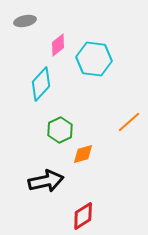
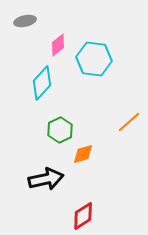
cyan diamond: moved 1 px right, 1 px up
black arrow: moved 2 px up
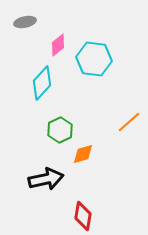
gray ellipse: moved 1 px down
red diamond: rotated 48 degrees counterclockwise
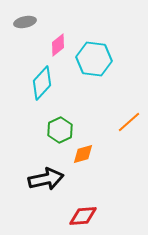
red diamond: rotated 76 degrees clockwise
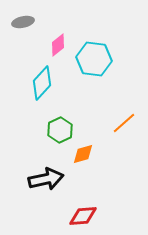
gray ellipse: moved 2 px left
orange line: moved 5 px left, 1 px down
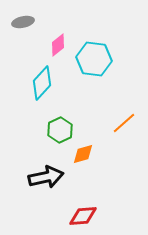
black arrow: moved 2 px up
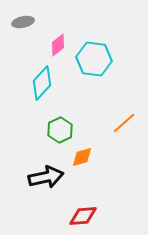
orange diamond: moved 1 px left, 3 px down
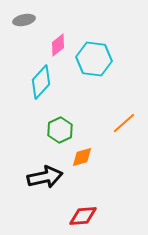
gray ellipse: moved 1 px right, 2 px up
cyan diamond: moved 1 px left, 1 px up
black arrow: moved 1 px left
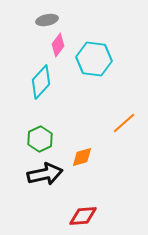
gray ellipse: moved 23 px right
pink diamond: rotated 15 degrees counterclockwise
green hexagon: moved 20 px left, 9 px down
black arrow: moved 3 px up
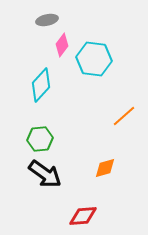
pink diamond: moved 4 px right
cyan diamond: moved 3 px down
orange line: moved 7 px up
green hexagon: rotated 20 degrees clockwise
orange diamond: moved 23 px right, 11 px down
black arrow: rotated 48 degrees clockwise
